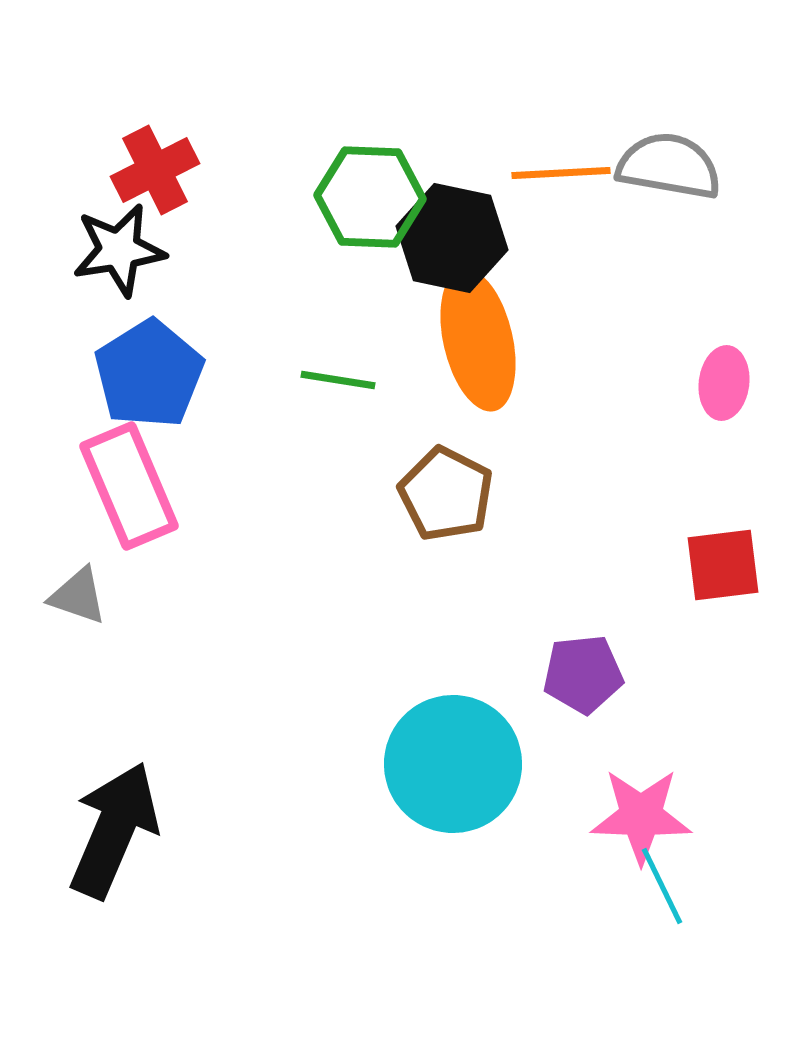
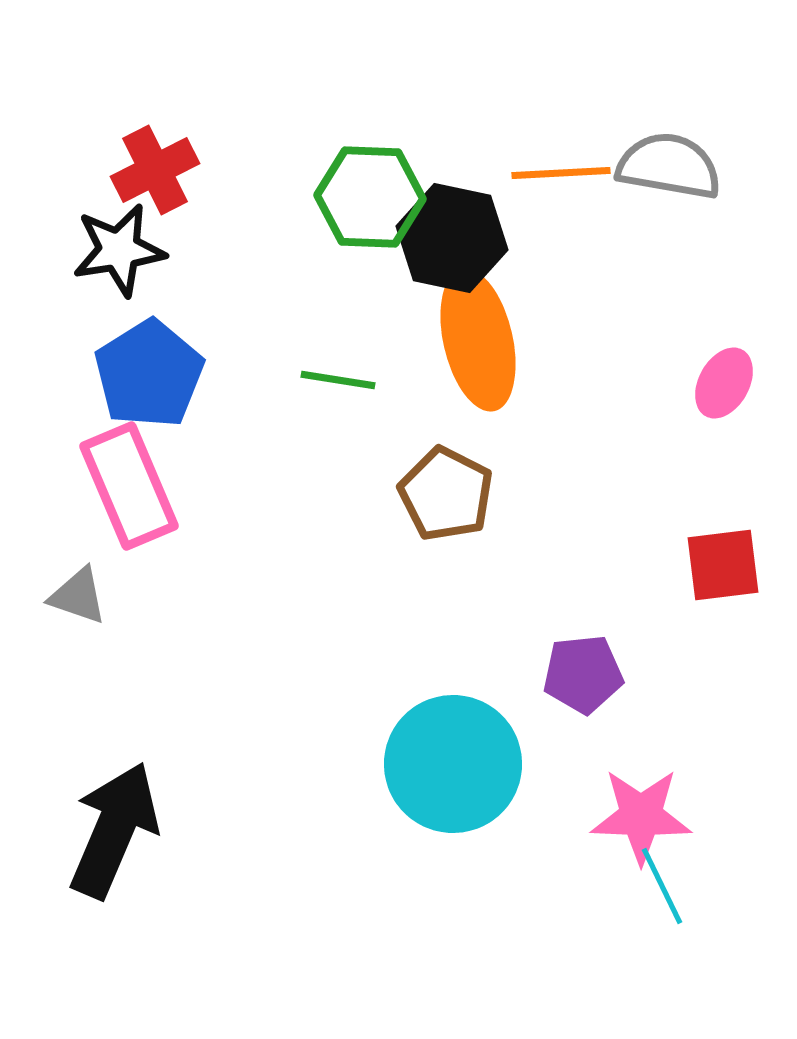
pink ellipse: rotated 22 degrees clockwise
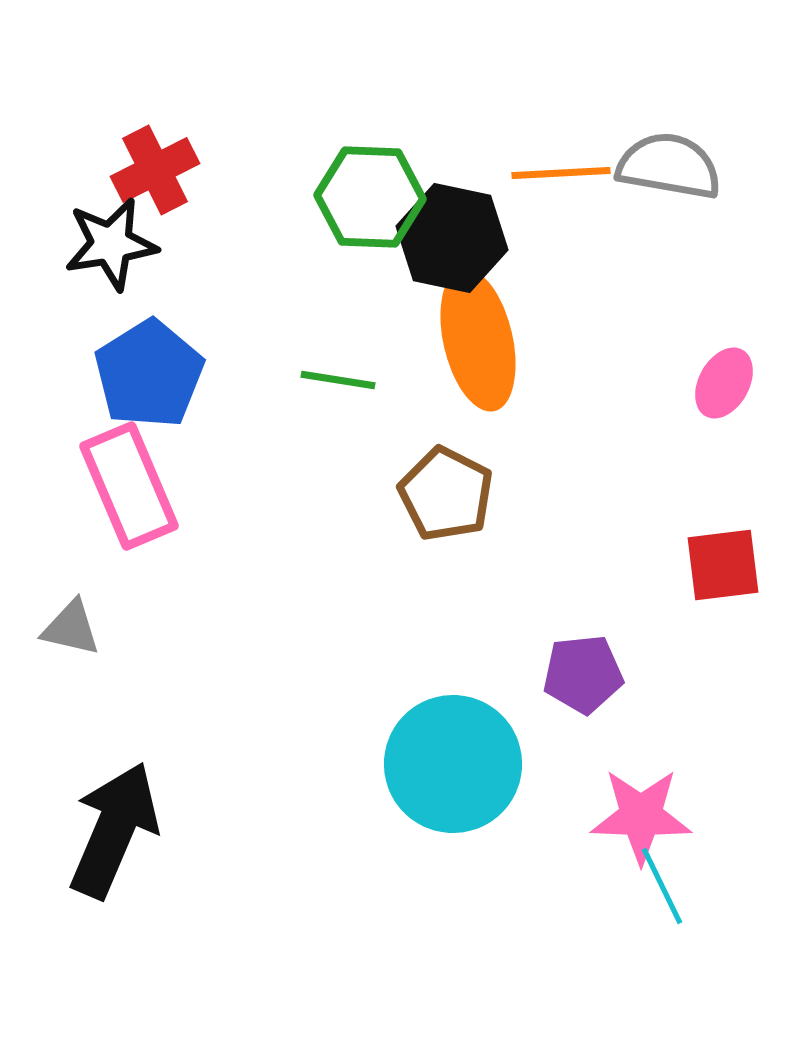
black star: moved 8 px left, 6 px up
gray triangle: moved 7 px left, 32 px down; rotated 6 degrees counterclockwise
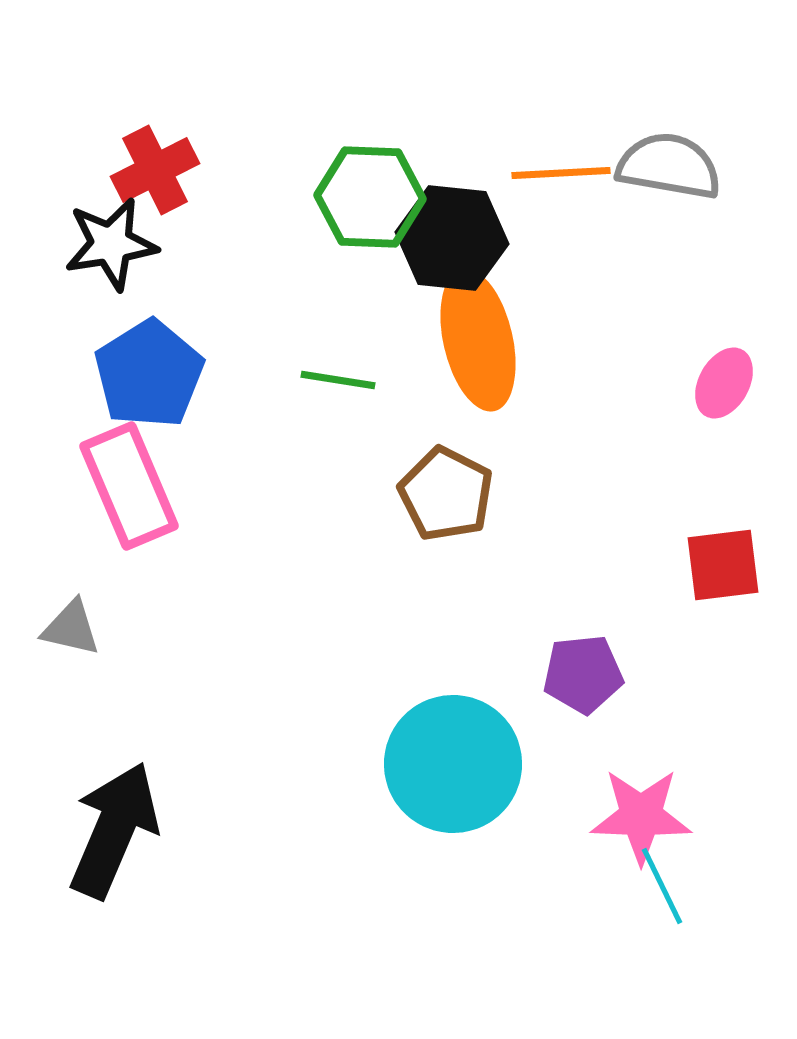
black hexagon: rotated 6 degrees counterclockwise
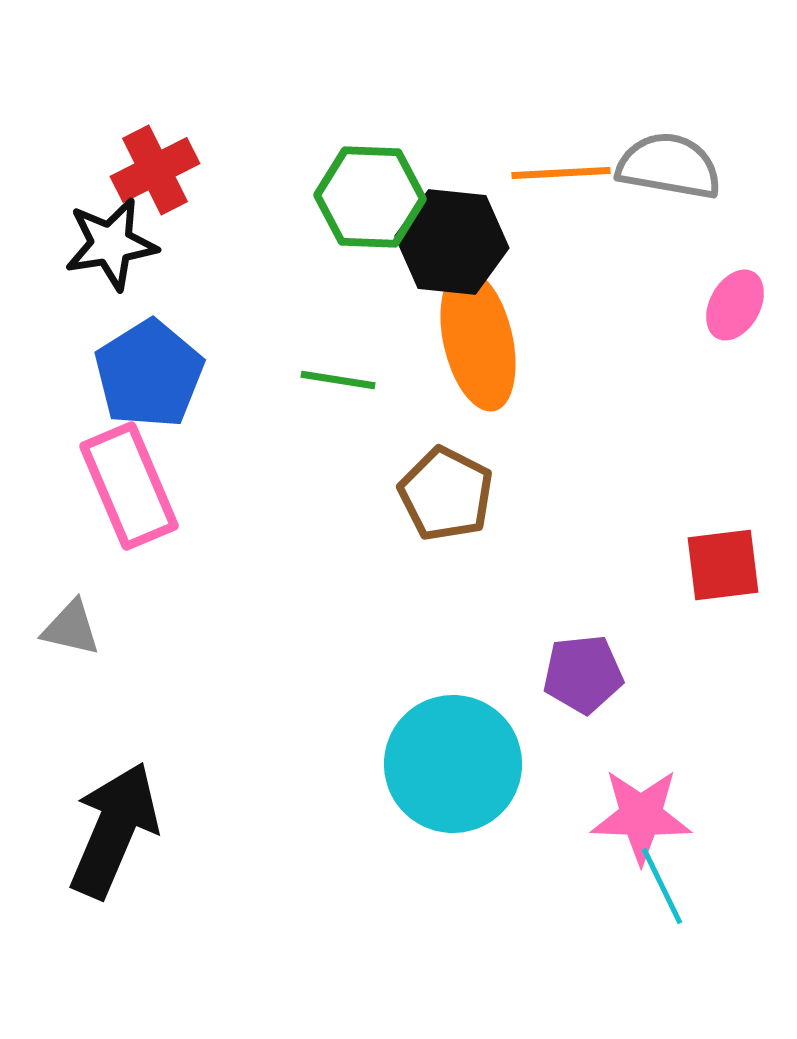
black hexagon: moved 4 px down
pink ellipse: moved 11 px right, 78 px up
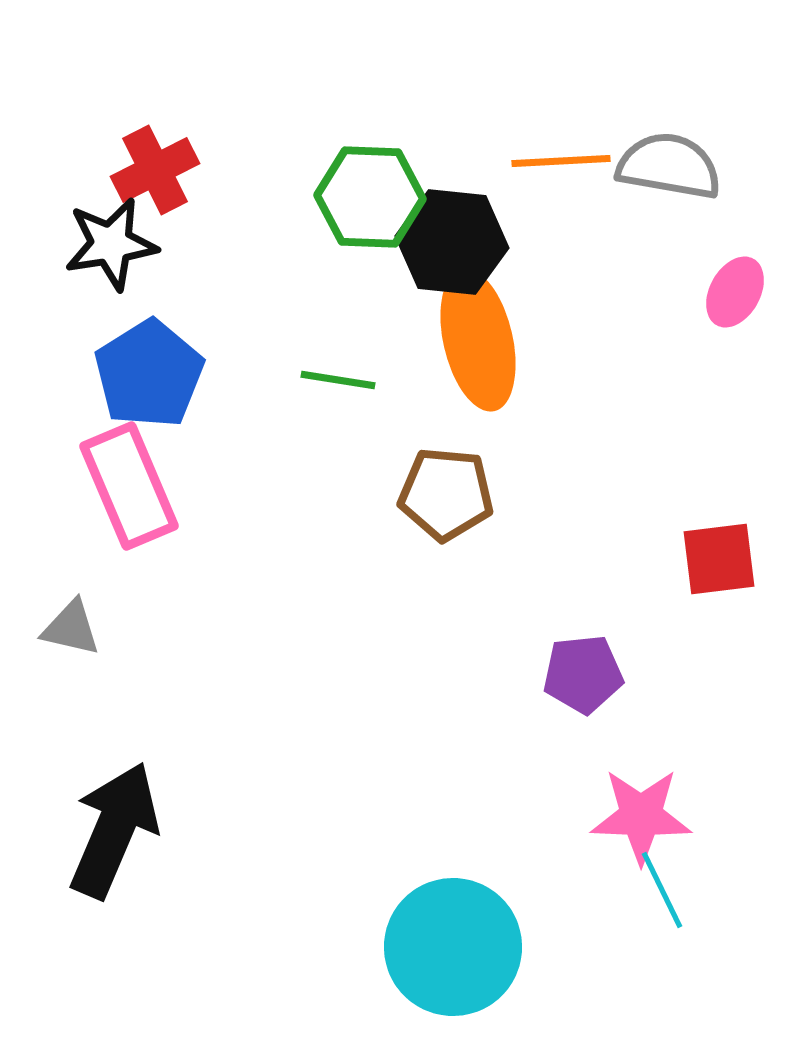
orange line: moved 12 px up
pink ellipse: moved 13 px up
brown pentagon: rotated 22 degrees counterclockwise
red square: moved 4 px left, 6 px up
cyan circle: moved 183 px down
cyan line: moved 4 px down
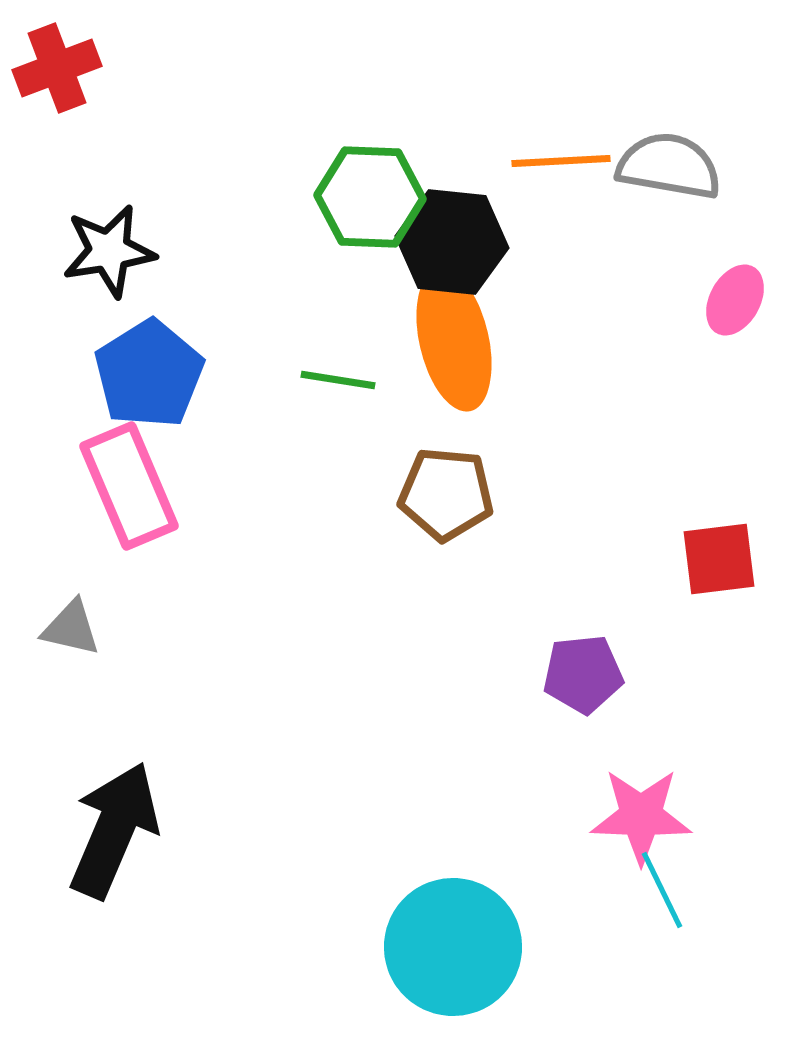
red cross: moved 98 px left, 102 px up; rotated 6 degrees clockwise
black star: moved 2 px left, 7 px down
pink ellipse: moved 8 px down
orange ellipse: moved 24 px left
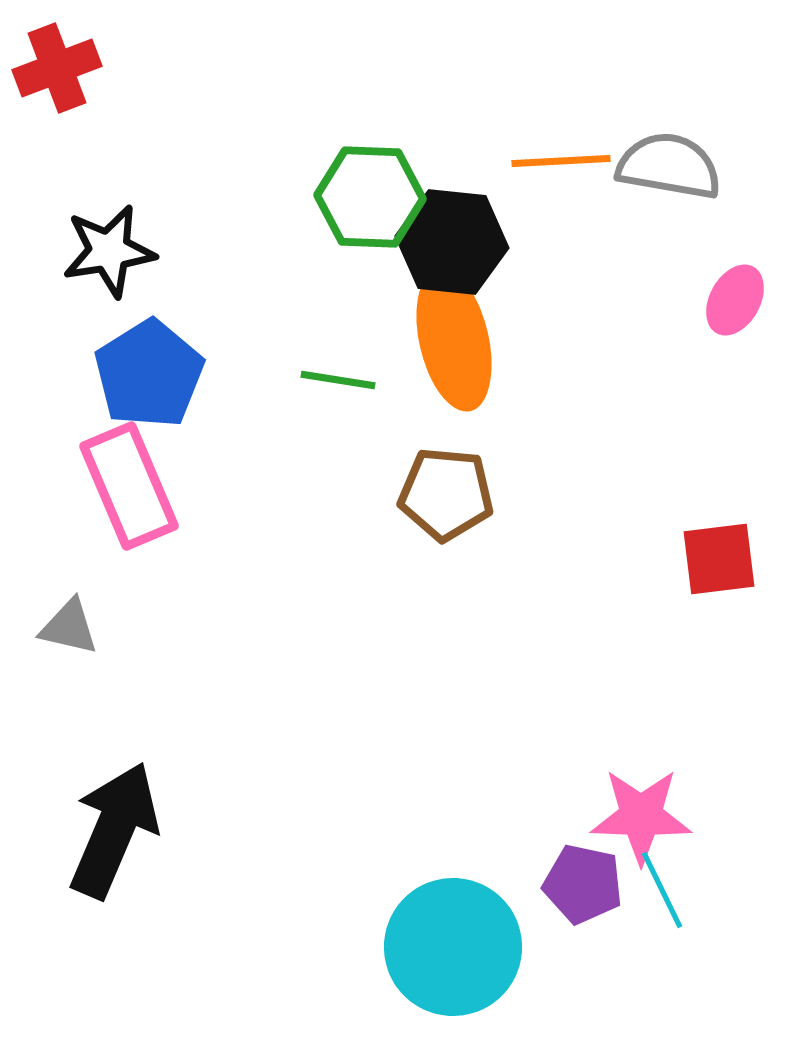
gray triangle: moved 2 px left, 1 px up
purple pentagon: moved 210 px down; rotated 18 degrees clockwise
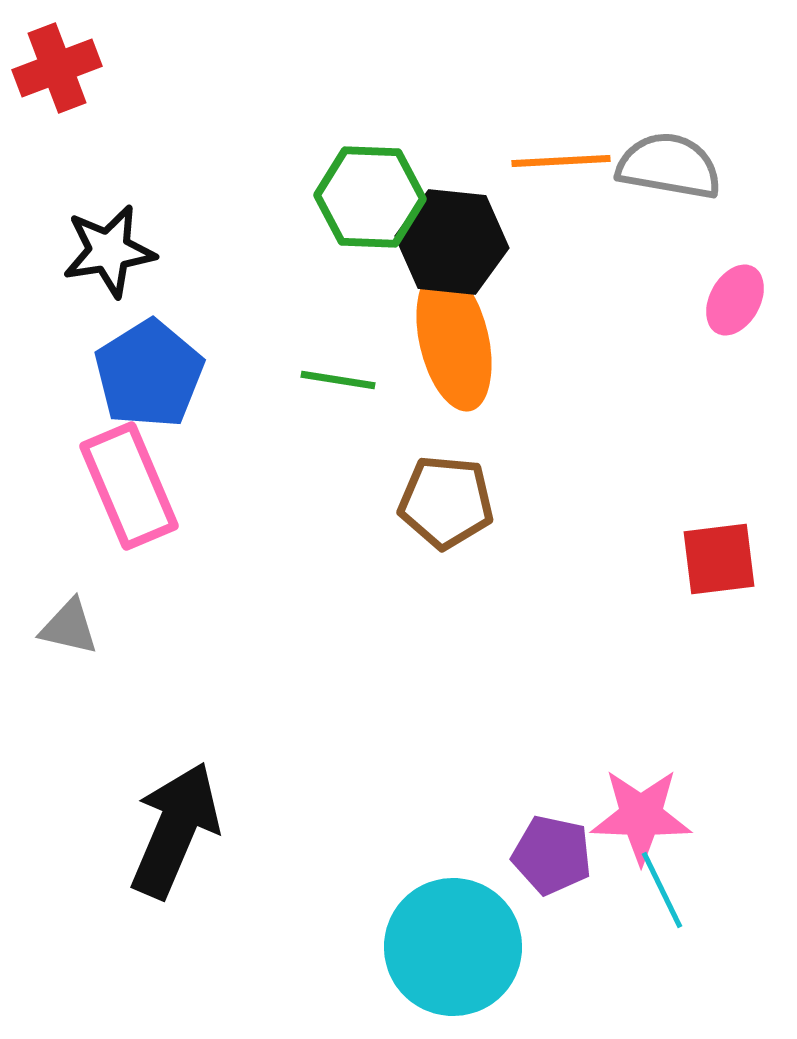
brown pentagon: moved 8 px down
black arrow: moved 61 px right
purple pentagon: moved 31 px left, 29 px up
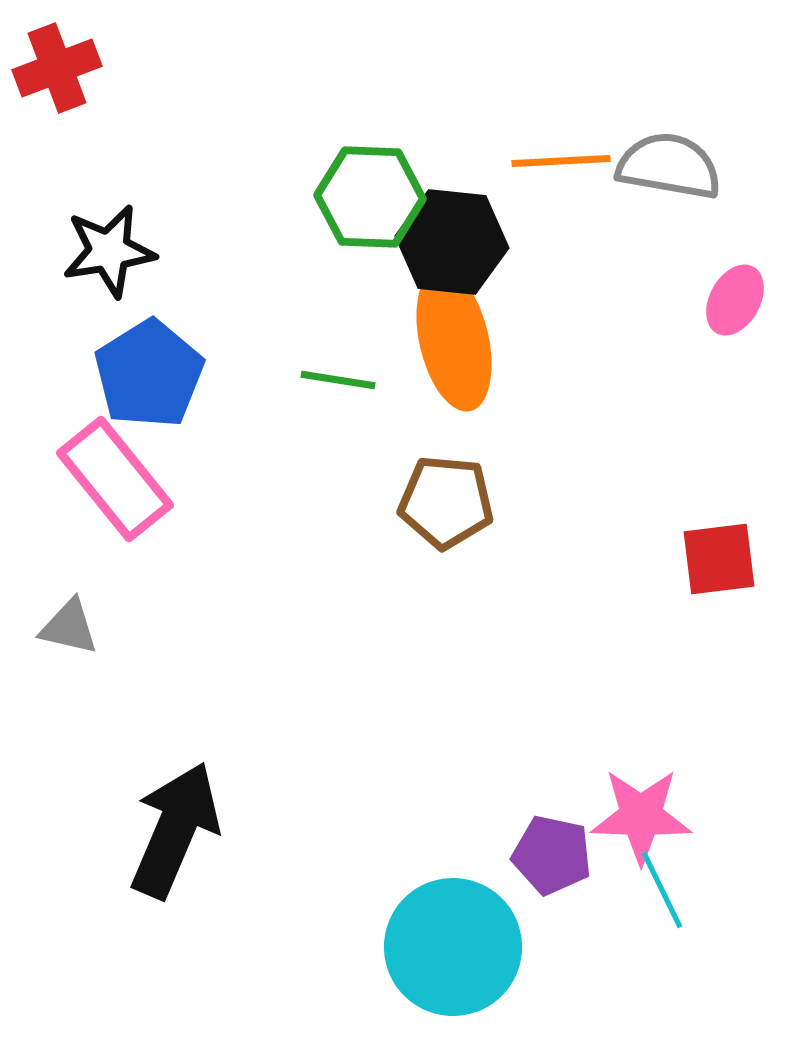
pink rectangle: moved 14 px left, 7 px up; rotated 16 degrees counterclockwise
